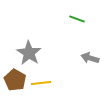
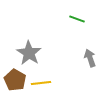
gray arrow: rotated 54 degrees clockwise
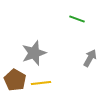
gray star: moved 5 px right; rotated 20 degrees clockwise
gray arrow: rotated 48 degrees clockwise
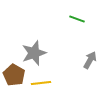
gray arrow: moved 2 px down
brown pentagon: moved 1 px left, 5 px up
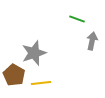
gray arrow: moved 2 px right, 19 px up; rotated 18 degrees counterclockwise
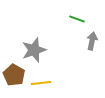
gray star: moved 3 px up
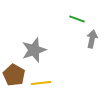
gray arrow: moved 2 px up
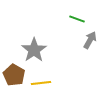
gray arrow: moved 2 px left, 1 px down; rotated 18 degrees clockwise
gray star: rotated 15 degrees counterclockwise
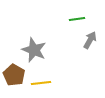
green line: rotated 28 degrees counterclockwise
gray star: rotated 15 degrees counterclockwise
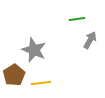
brown pentagon: rotated 10 degrees clockwise
